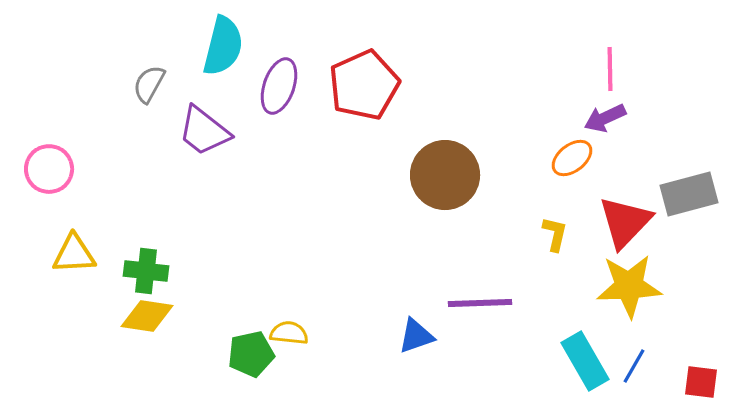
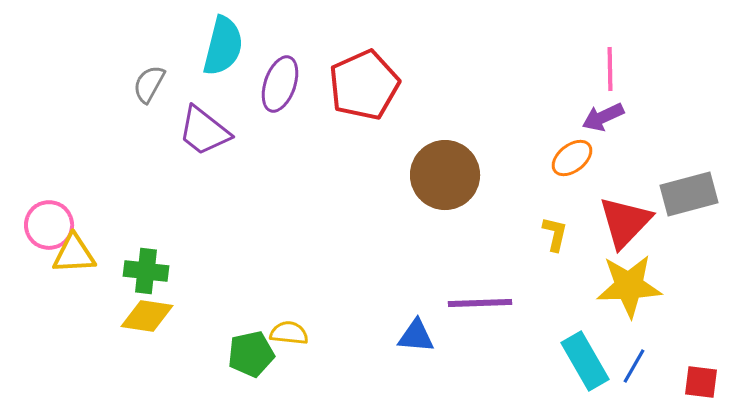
purple ellipse: moved 1 px right, 2 px up
purple arrow: moved 2 px left, 1 px up
pink circle: moved 56 px down
blue triangle: rotated 24 degrees clockwise
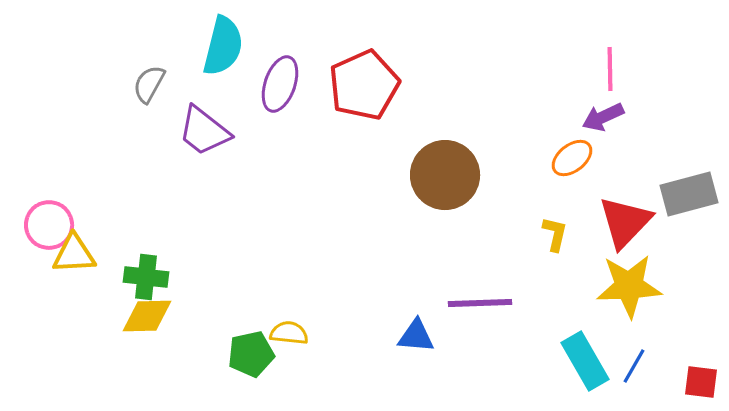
green cross: moved 6 px down
yellow diamond: rotated 10 degrees counterclockwise
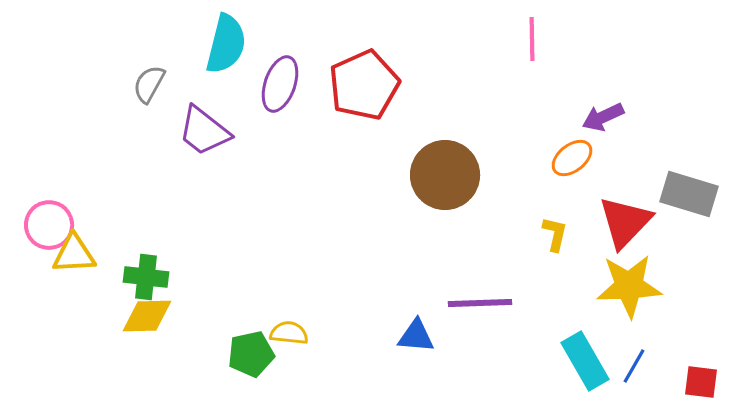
cyan semicircle: moved 3 px right, 2 px up
pink line: moved 78 px left, 30 px up
gray rectangle: rotated 32 degrees clockwise
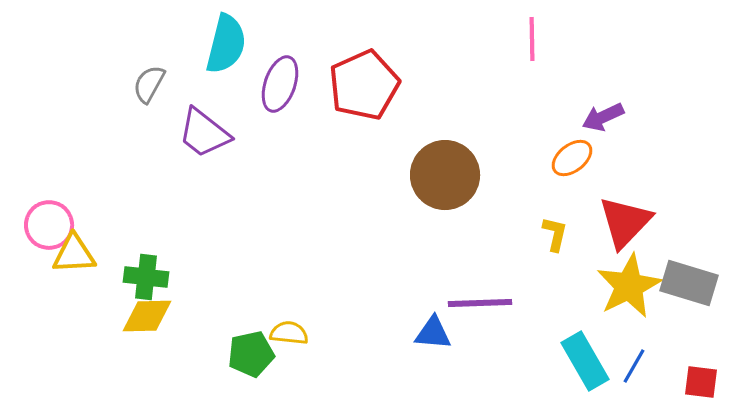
purple trapezoid: moved 2 px down
gray rectangle: moved 89 px down
yellow star: rotated 24 degrees counterclockwise
blue triangle: moved 17 px right, 3 px up
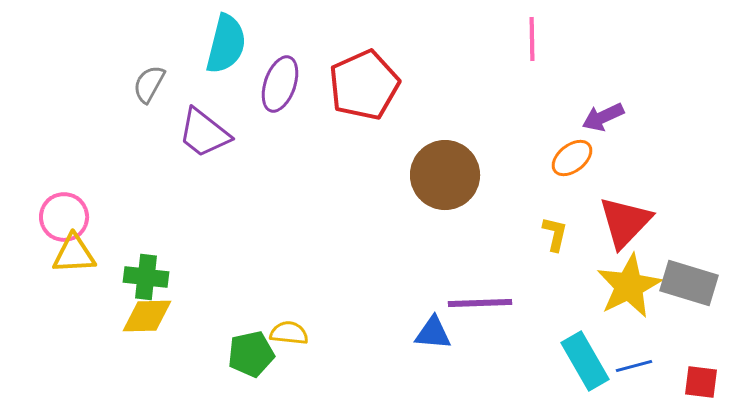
pink circle: moved 15 px right, 8 px up
blue line: rotated 45 degrees clockwise
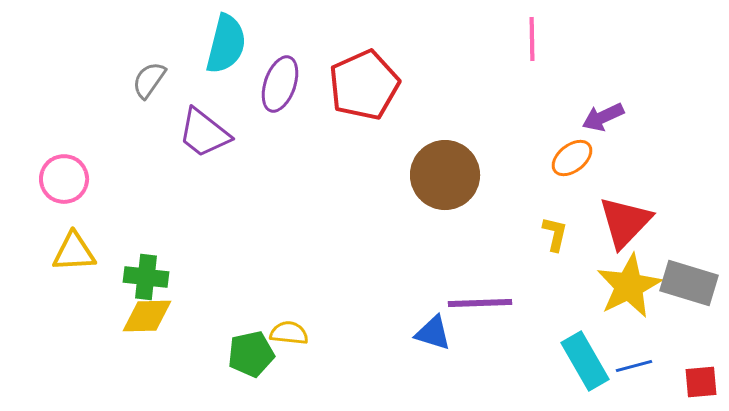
gray semicircle: moved 4 px up; rotated 6 degrees clockwise
pink circle: moved 38 px up
yellow triangle: moved 2 px up
blue triangle: rotated 12 degrees clockwise
red square: rotated 12 degrees counterclockwise
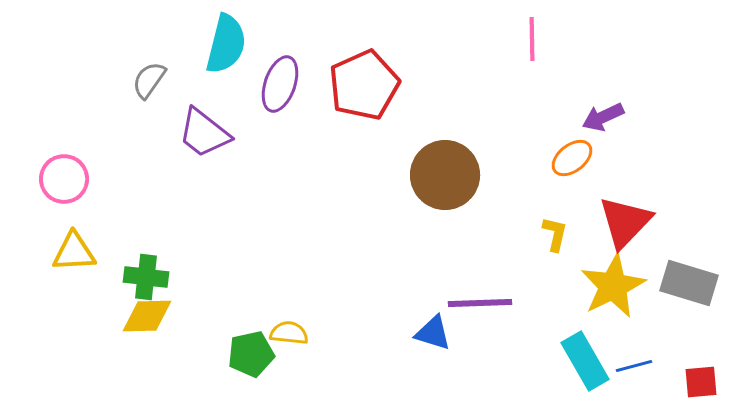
yellow star: moved 16 px left
